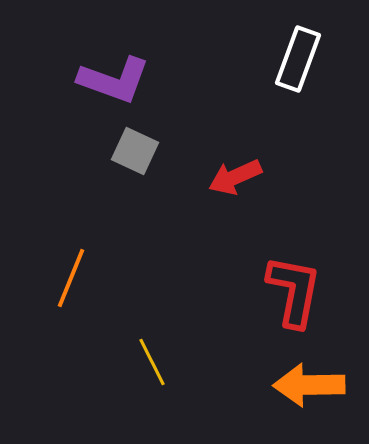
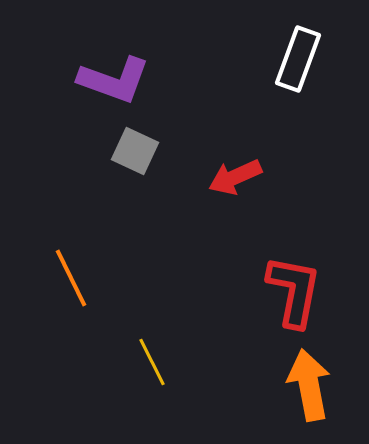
orange line: rotated 48 degrees counterclockwise
orange arrow: rotated 80 degrees clockwise
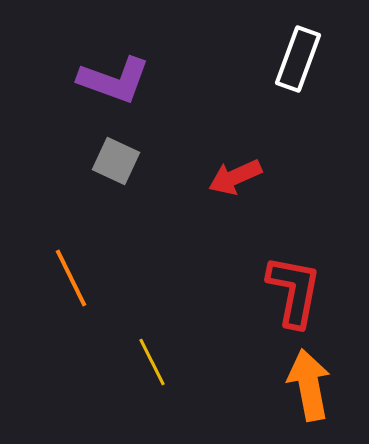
gray square: moved 19 px left, 10 px down
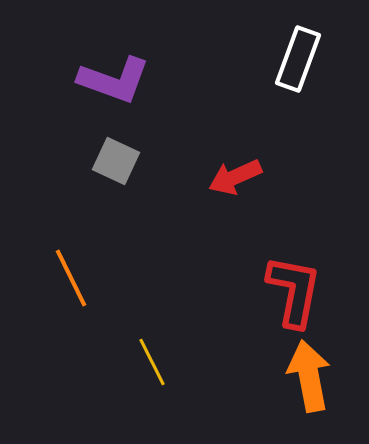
orange arrow: moved 9 px up
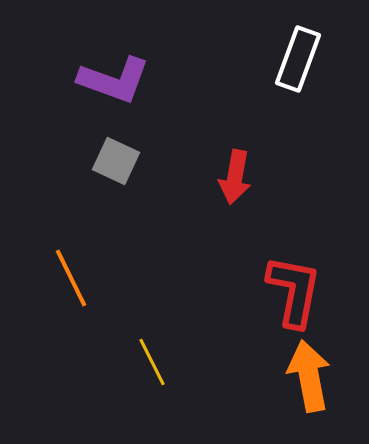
red arrow: rotated 56 degrees counterclockwise
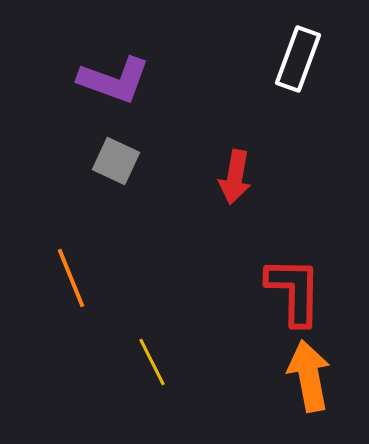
orange line: rotated 4 degrees clockwise
red L-shape: rotated 10 degrees counterclockwise
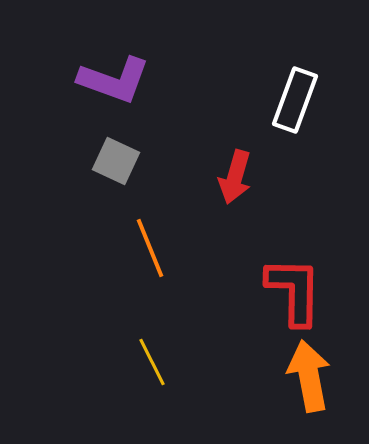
white rectangle: moved 3 px left, 41 px down
red arrow: rotated 6 degrees clockwise
orange line: moved 79 px right, 30 px up
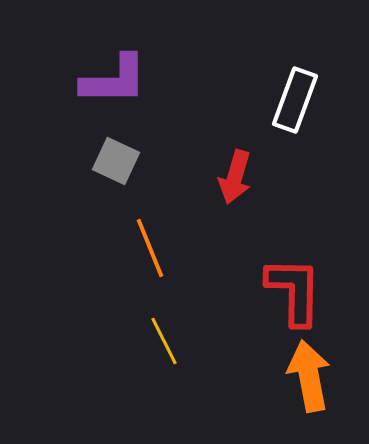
purple L-shape: rotated 20 degrees counterclockwise
yellow line: moved 12 px right, 21 px up
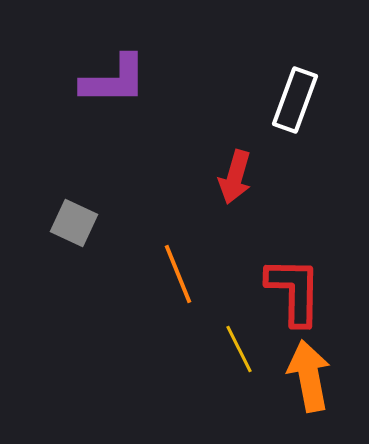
gray square: moved 42 px left, 62 px down
orange line: moved 28 px right, 26 px down
yellow line: moved 75 px right, 8 px down
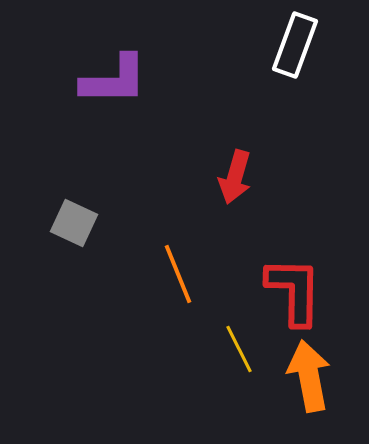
white rectangle: moved 55 px up
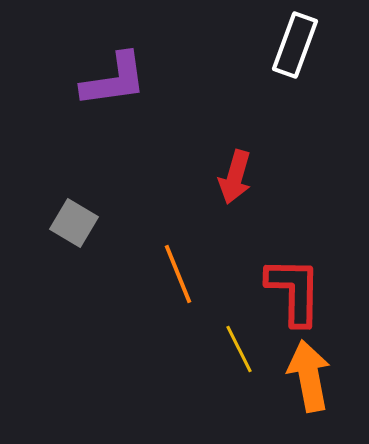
purple L-shape: rotated 8 degrees counterclockwise
gray square: rotated 6 degrees clockwise
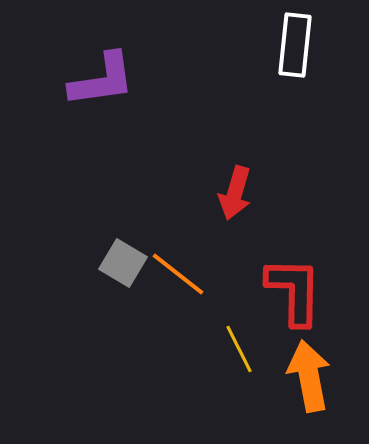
white rectangle: rotated 14 degrees counterclockwise
purple L-shape: moved 12 px left
red arrow: moved 16 px down
gray square: moved 49 px right, 40 px down
orange line: rotated 30 degrees counterclockwise
